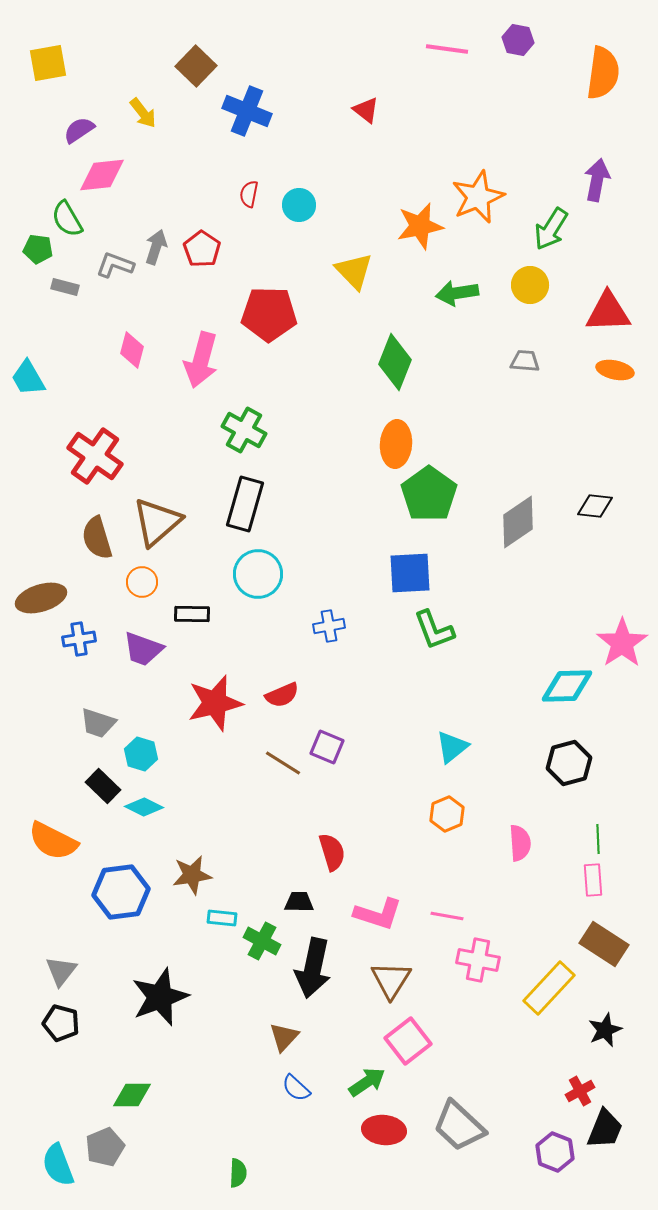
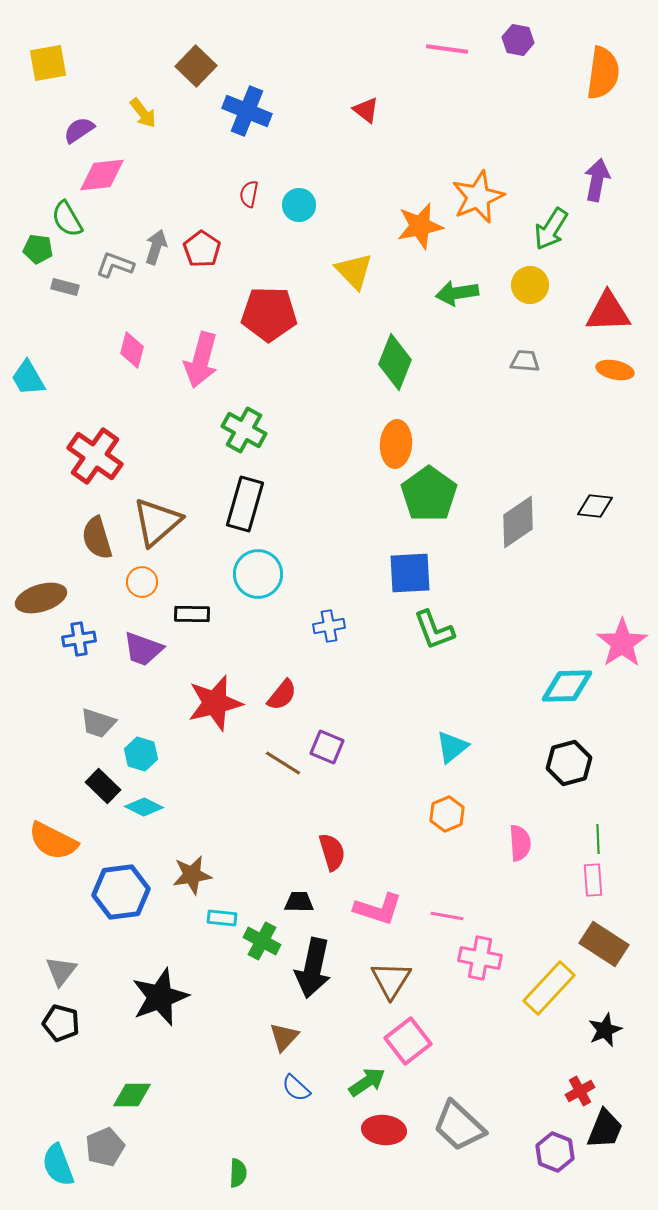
red semicircle at (282, 695): rotated 28 degrees counterclockwise
pink L-shape at (378, 914): moved 5 px up
pink cross at (478, 960): moved 2 px right, 2 px up
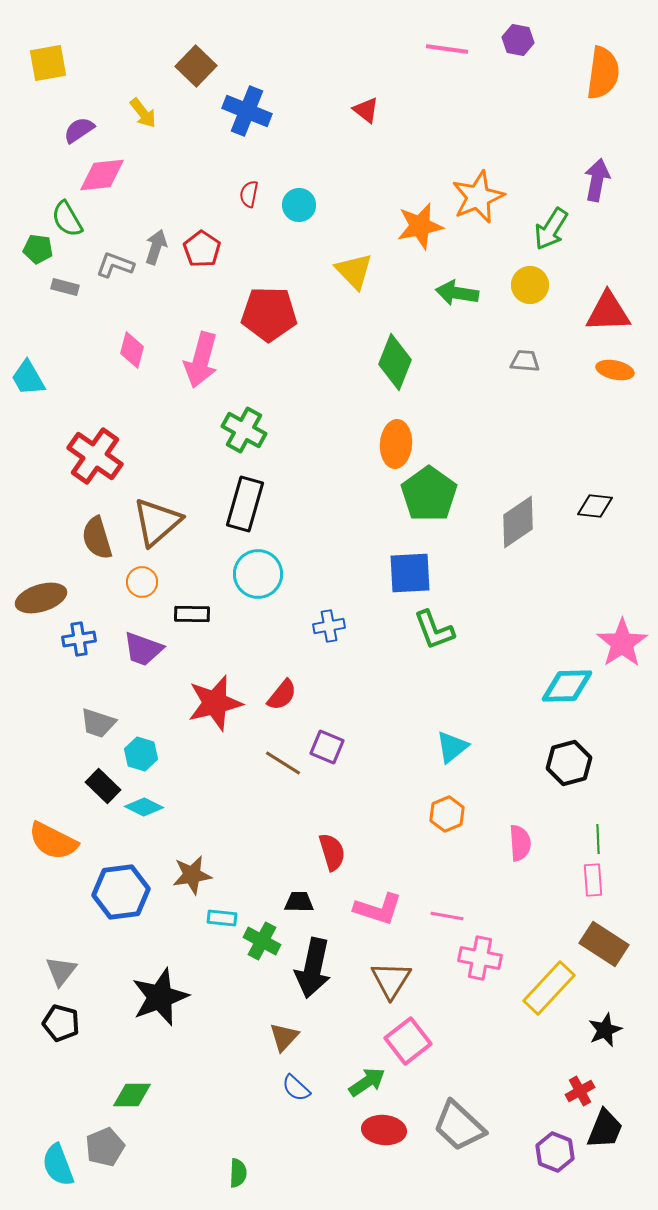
green arrow at (457, 293): rotated 18 degrees clockwise
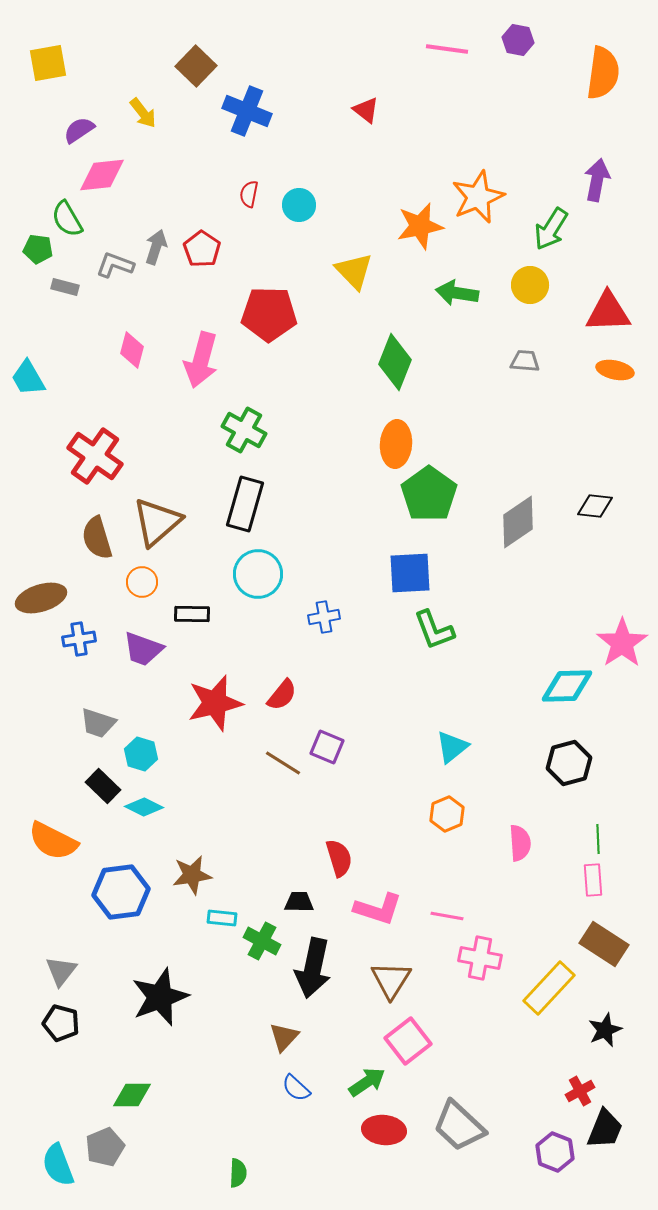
blue cross at (329, 626): moved 5 px left, 9 px up
red semicircle at (332, 852): moved 7 px right, 6 px down
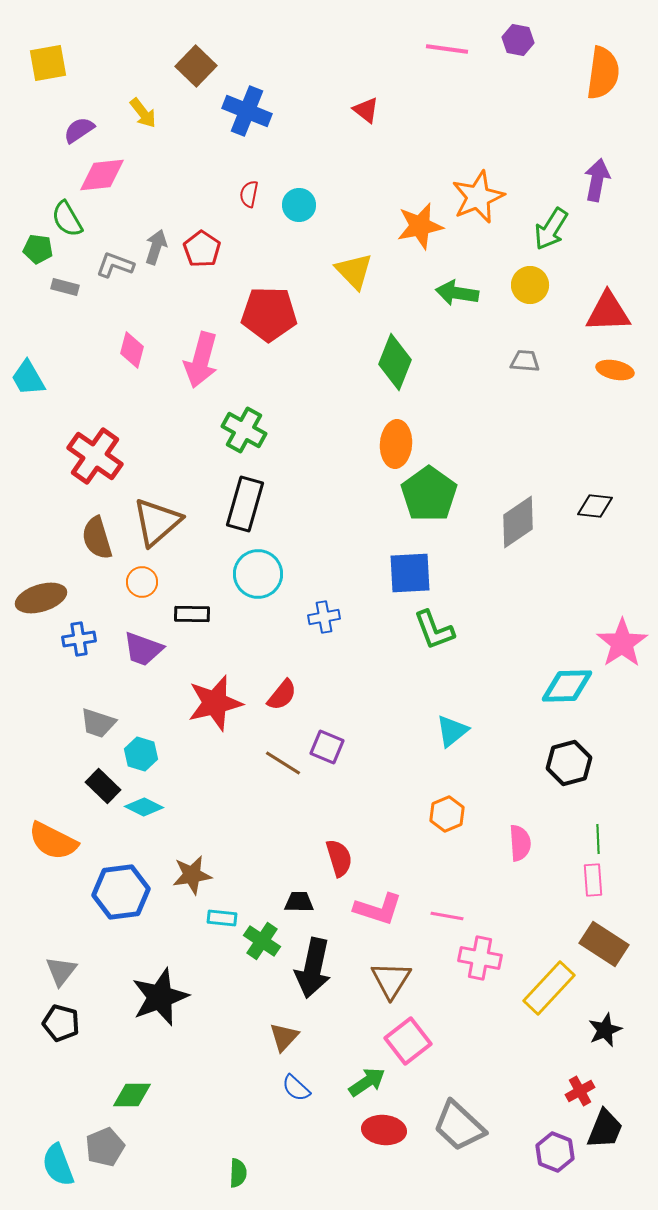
cyan triangle at (452, 747): moved 16 px up
green cross at (262, 941): rotated 6 degrees clockwise
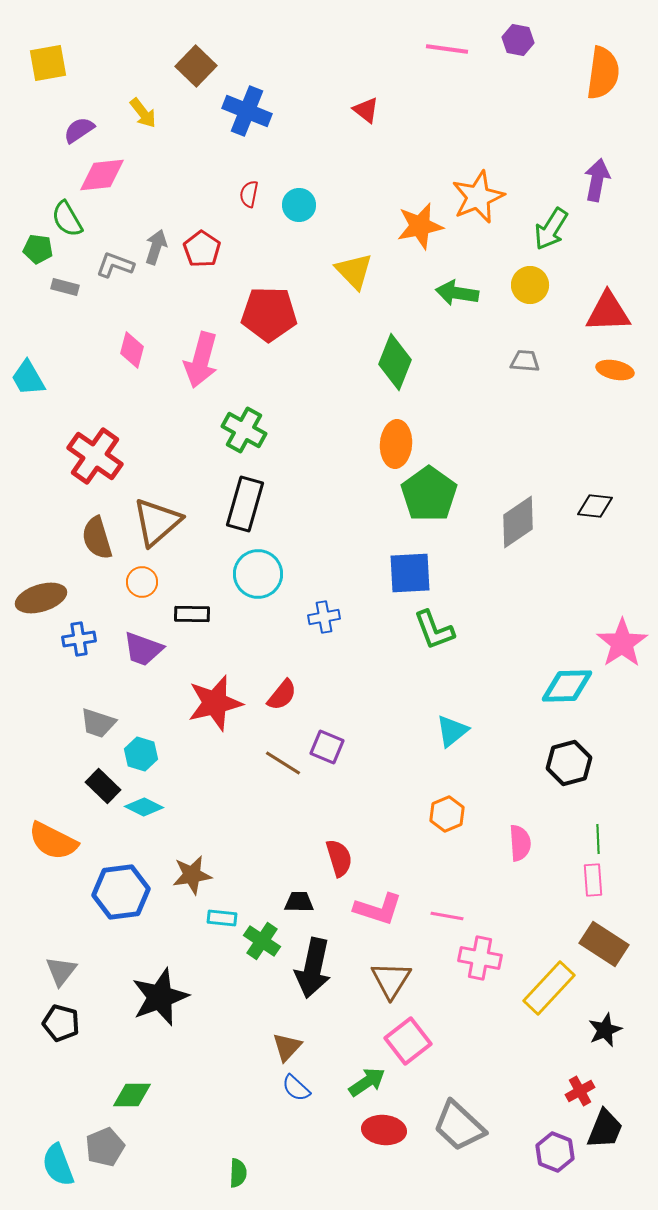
brown triangle at (284, 1037): moved 3 px right, 10 px down
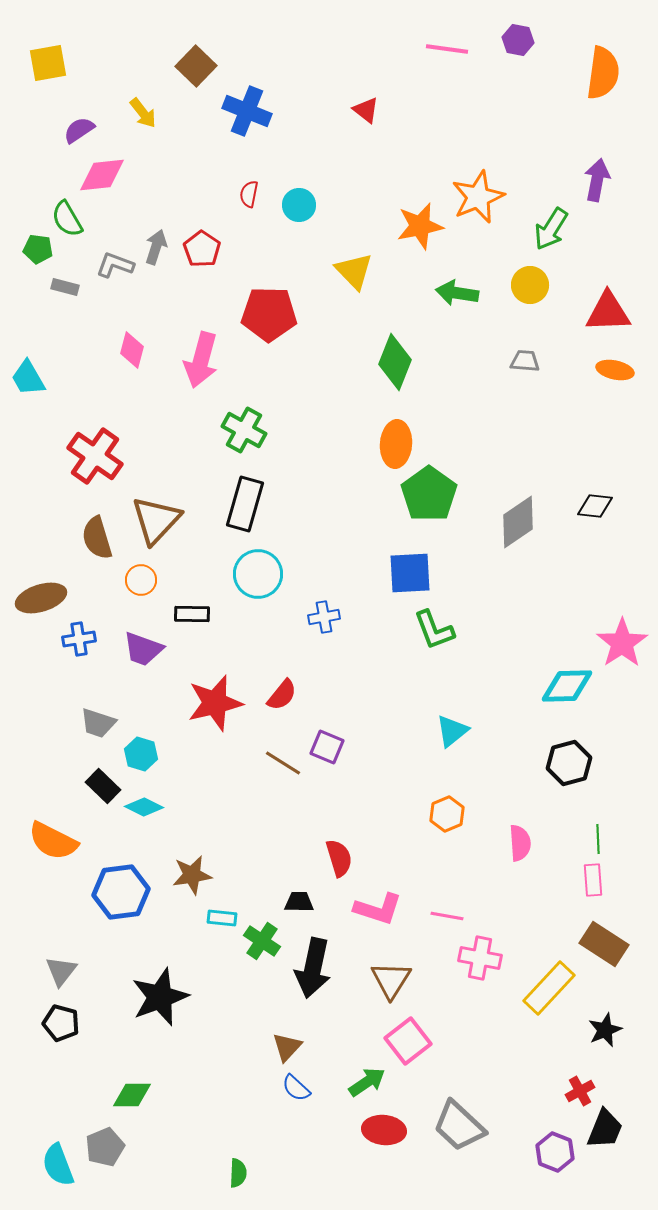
brown triangle at (157, 522): moved 1 px left, 2 px up; rotated 6 degrees counterclockwise
orange circle at (142, 582): moved 1 px left, 2 px up
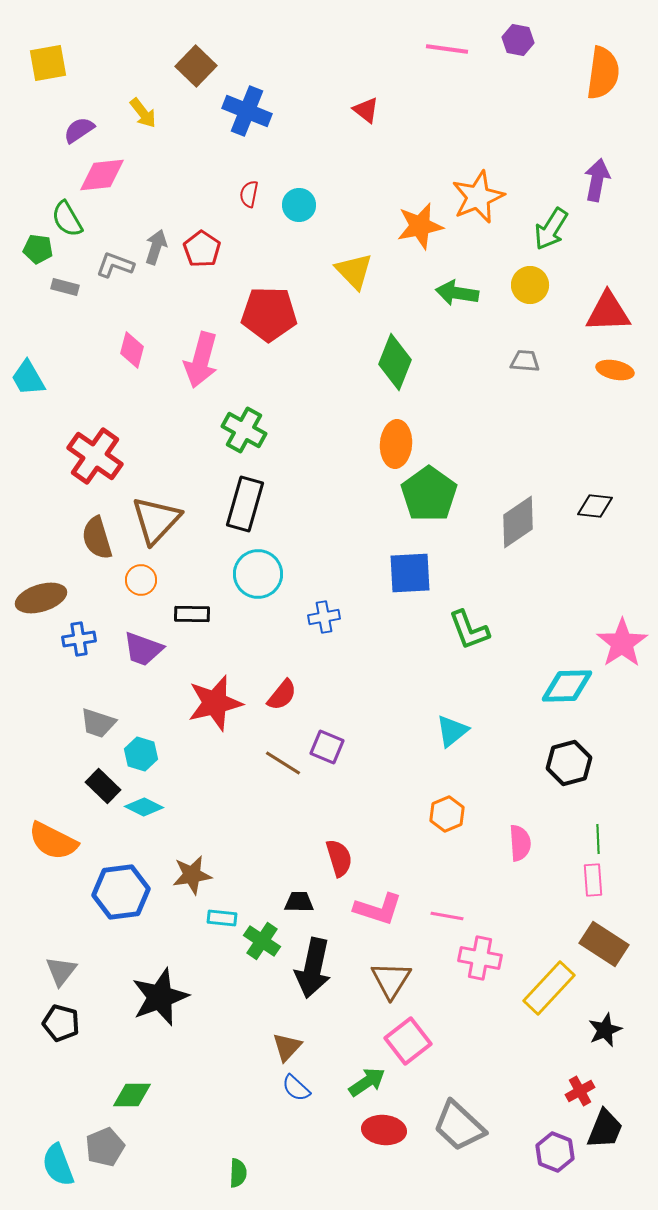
green L-shape at (434, 630): moved 35 px right
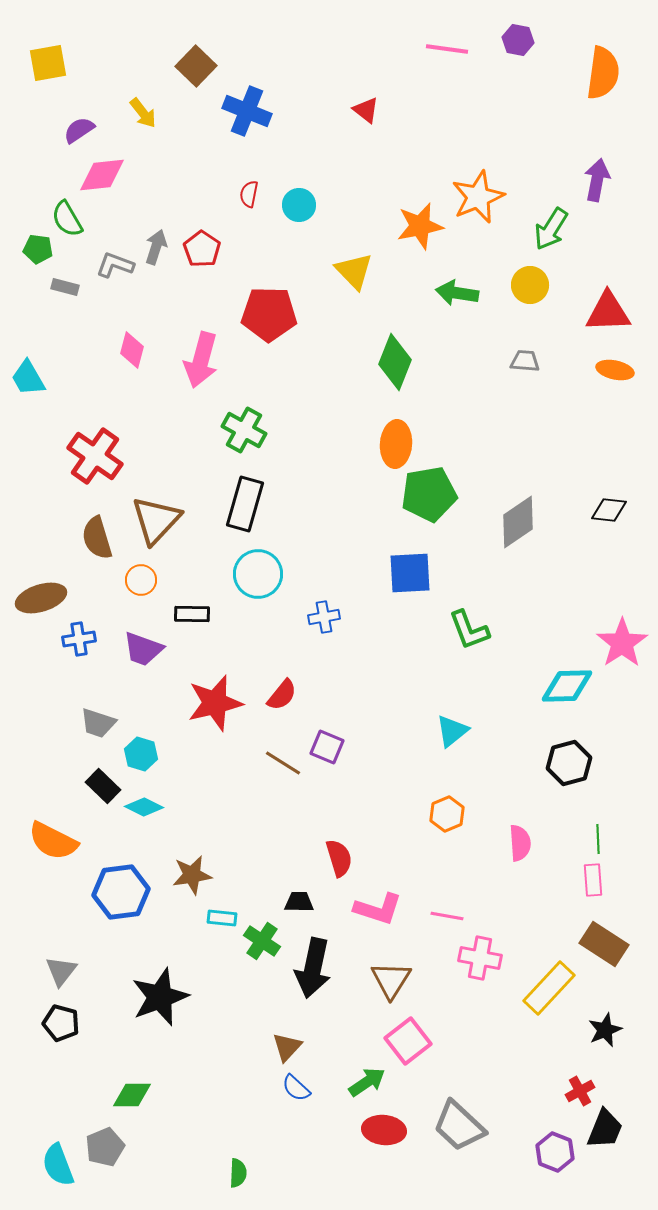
green pentagon at (429, 494): rotated 26 degrees clockwise
black diamond at (595, 506): moved 14 px right, 4 px down
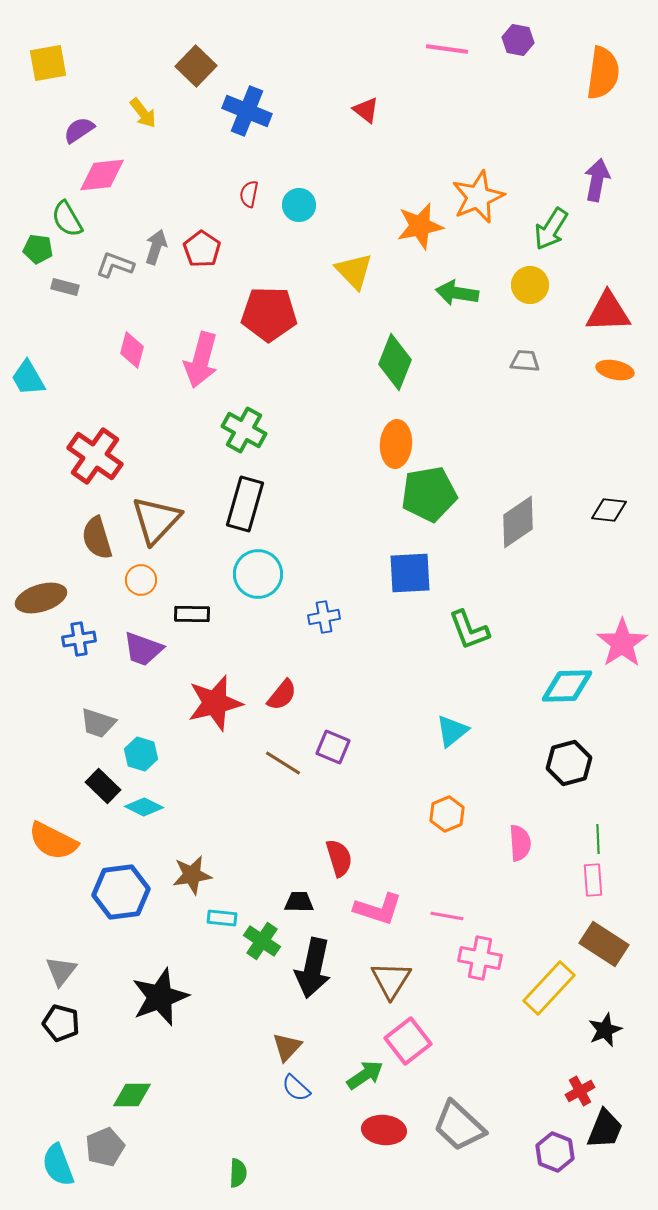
purple square at (327, 747): moved 6 px right
green arrow at (367, 1082): moved 2 px left, 7 px up
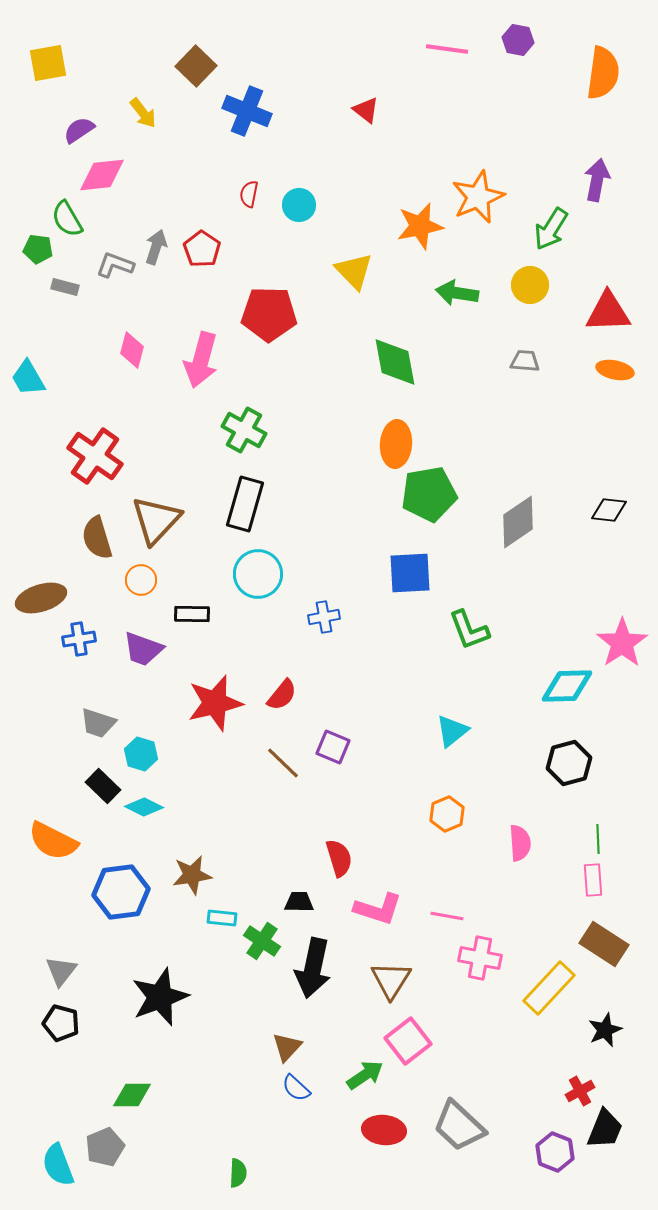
green diamond at (395, 362): rotated 32 degrees counterclockwise
brown line at (283, 763): rotated 12 degrees clockwise
